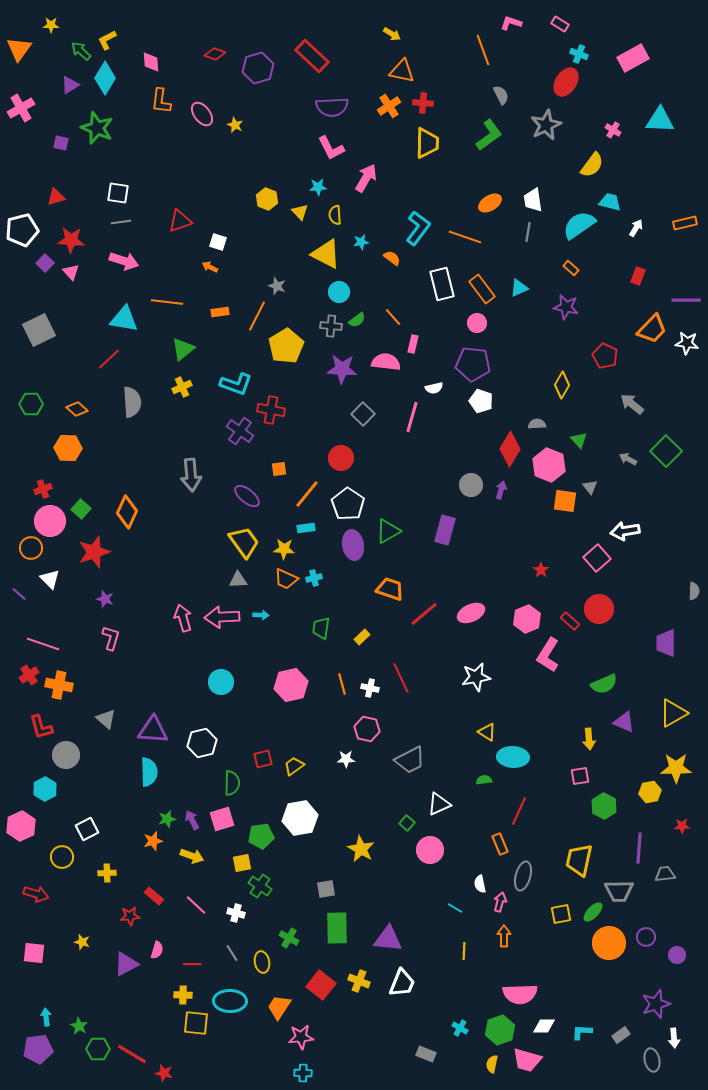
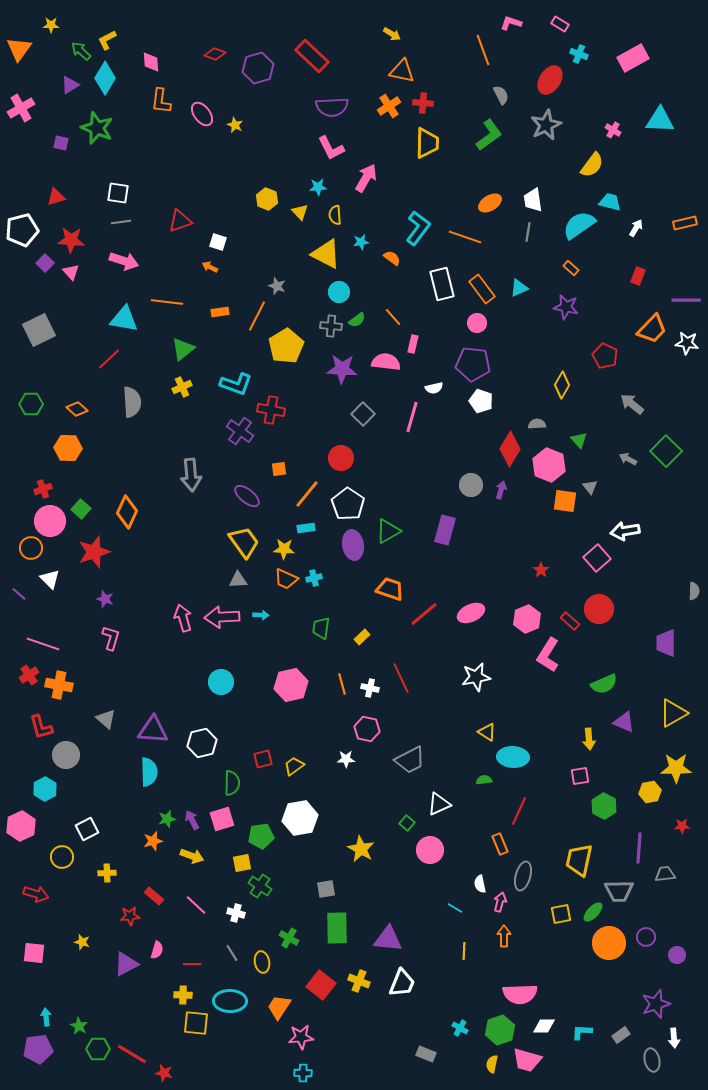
red ellipse at (566, 82): moved 16 px left, 2 px up
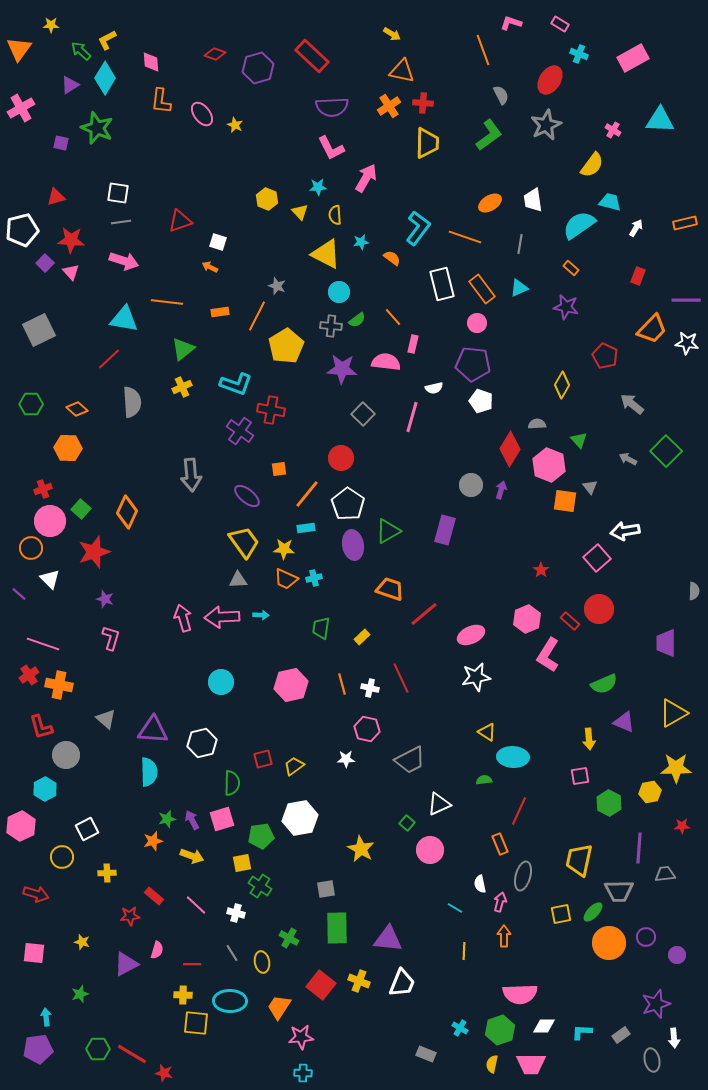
gray line at (528, 232): moved 8 px left, 12 px down
pink ellipse at (471, 613): moved 22 px down
green hexagon at (604, 806): moved 5 px right, 3 px up
green star at (79, 1026): moved 1 px right, 32 px up; rotated 24 degrees clockwise
pink trapezoid at (527, 1060): moved 4 px right, 4 px down; rotated 16 degrees counterclockwise
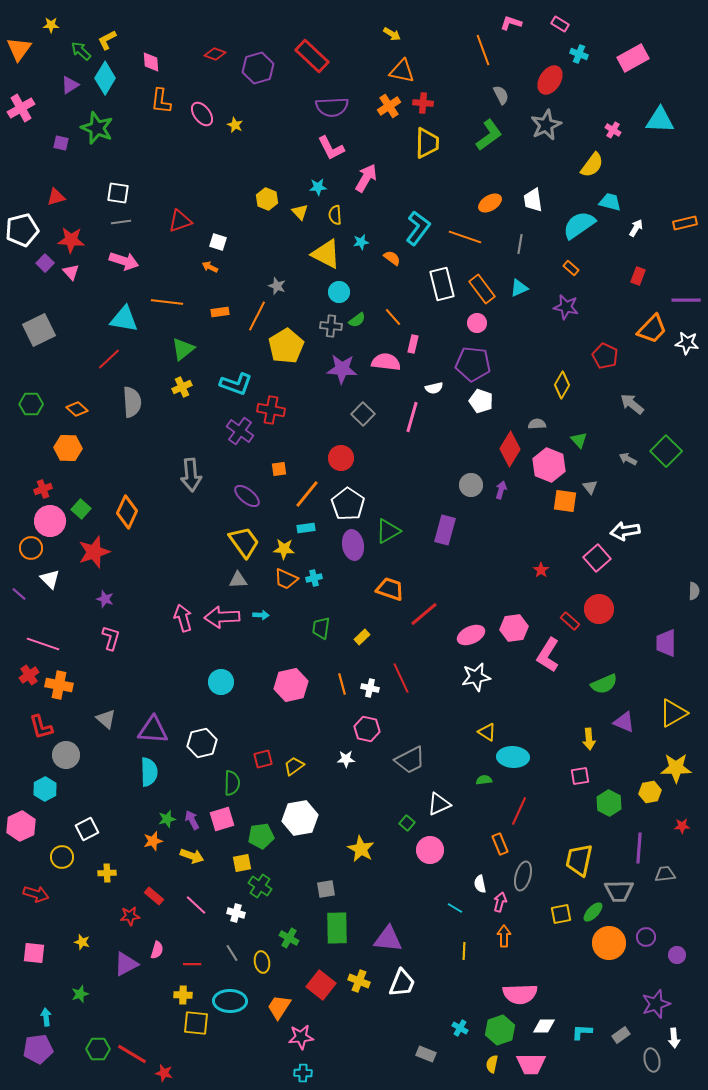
pink hexagon at (527, 619): moved 13 px left, 9 px down; rotated 16 degrees clockwise
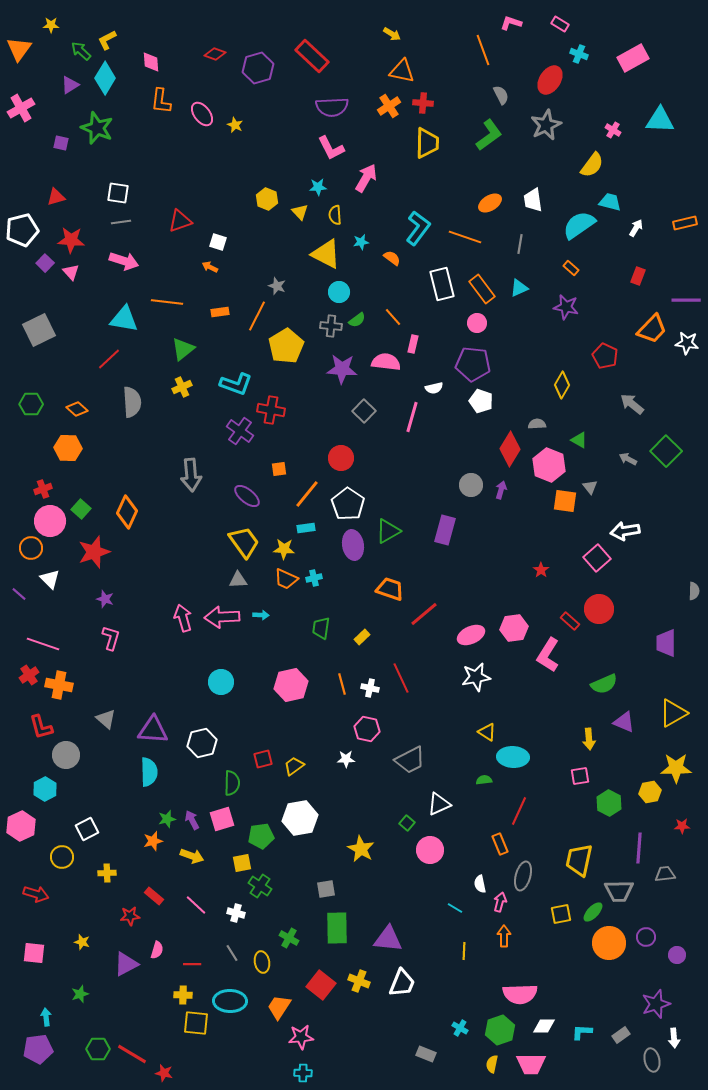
gray square at (363, 414): moved 1 px right, 3 px up
green triangle at (579, 440): rotated 18 degrees counterclockwise
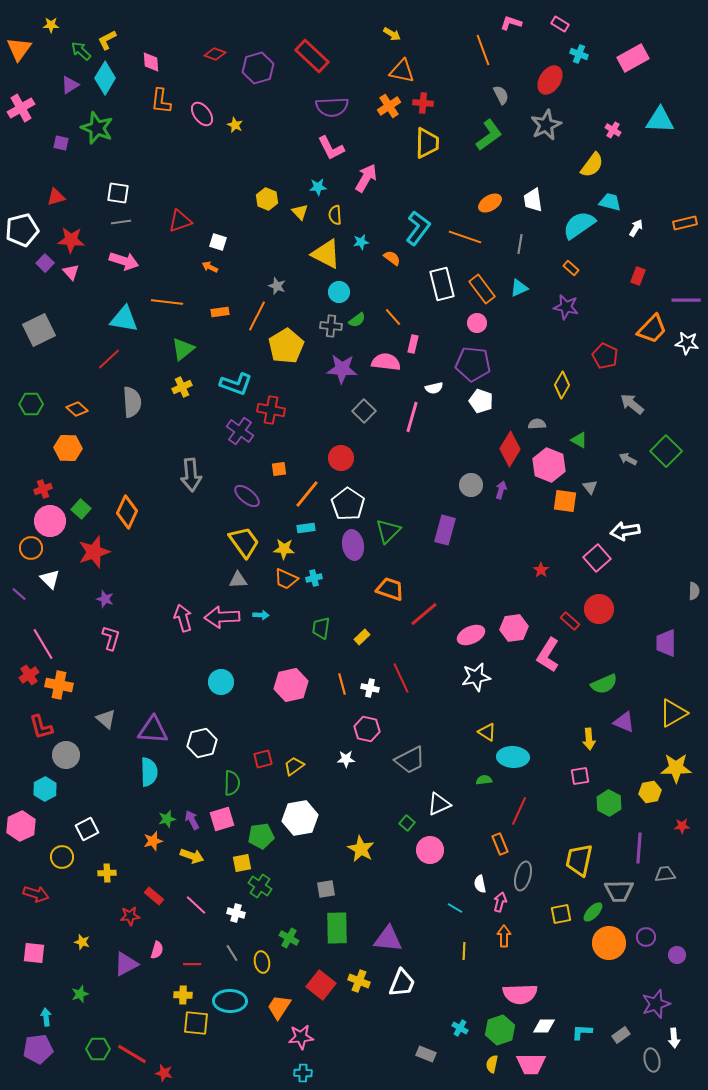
green triangle at (388, 531): rotated 16 degrees counterclockwise
pink line at (43, 644): rotated 40 degrees clockwise
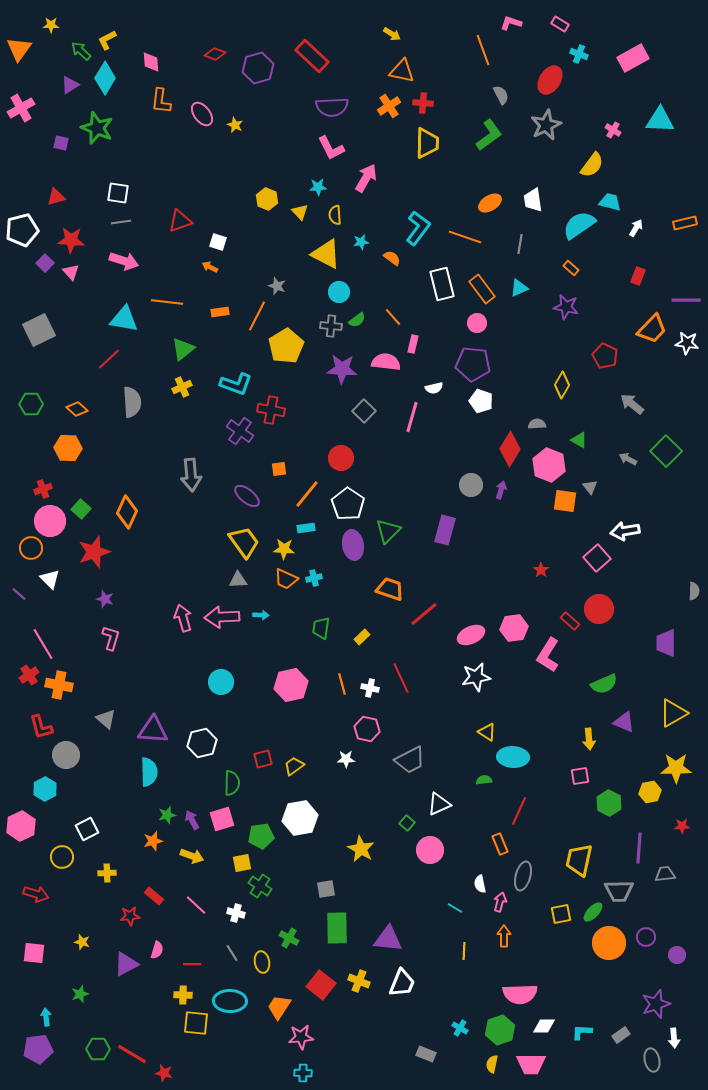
green star at (167, 819): moved 4 px up
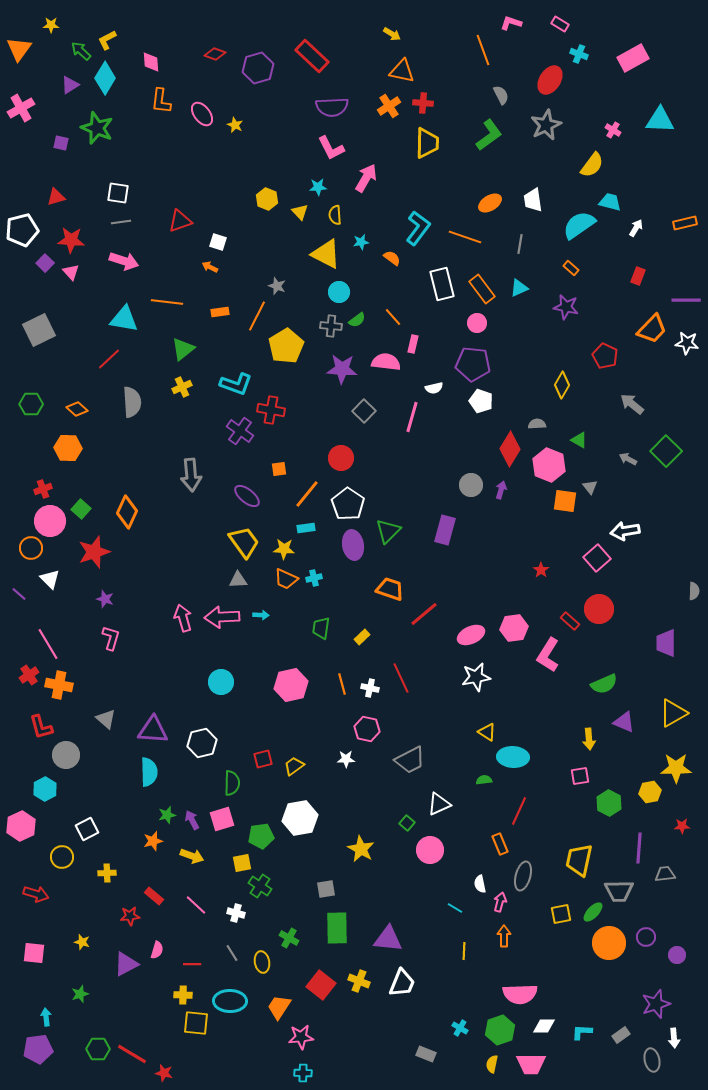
pink line at (43, 644): moved 5 px right
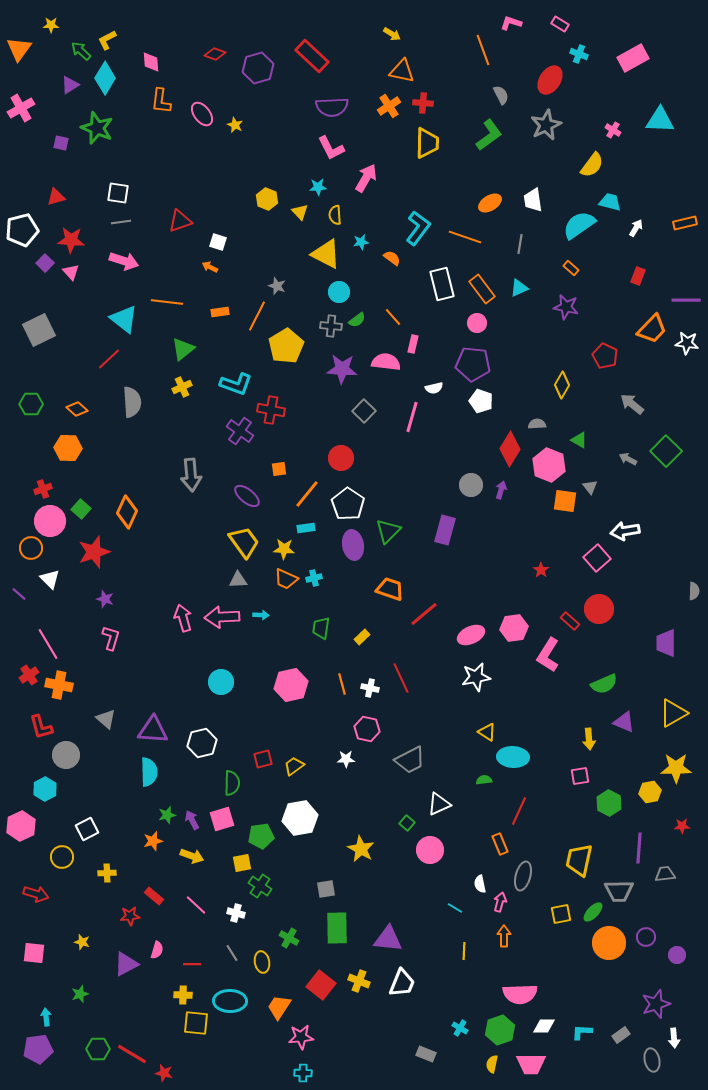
cyan triangle at (124, 319): rotated 28 degrees clockwise
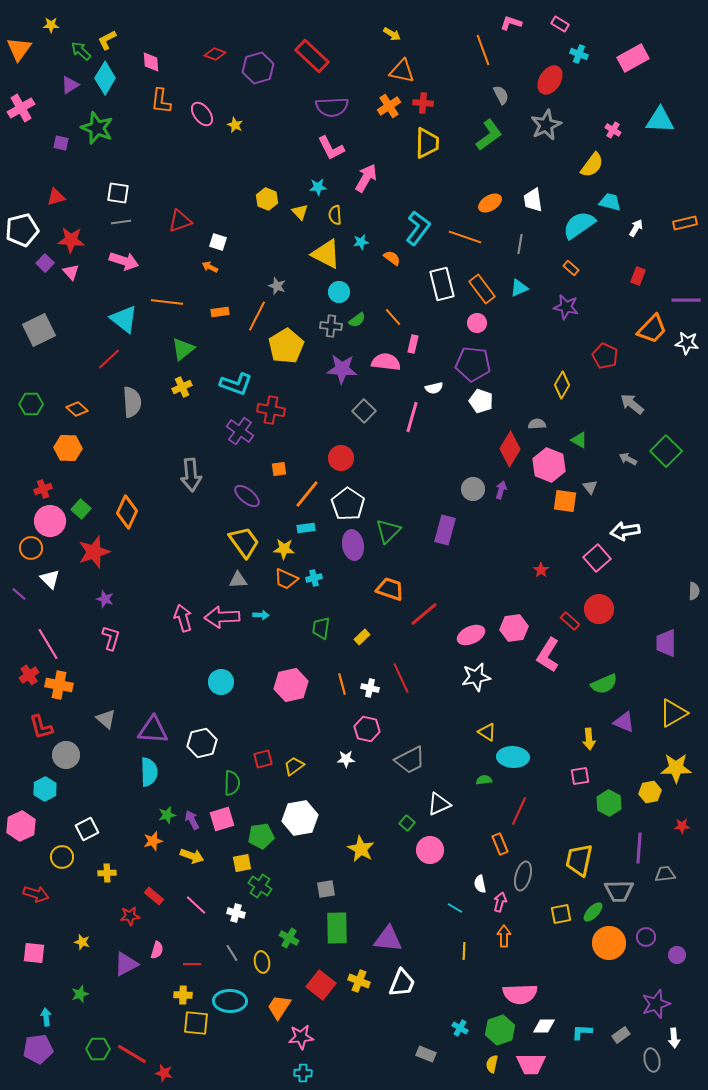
gray circle at (471, 485): moved 2 px right, 4 px down
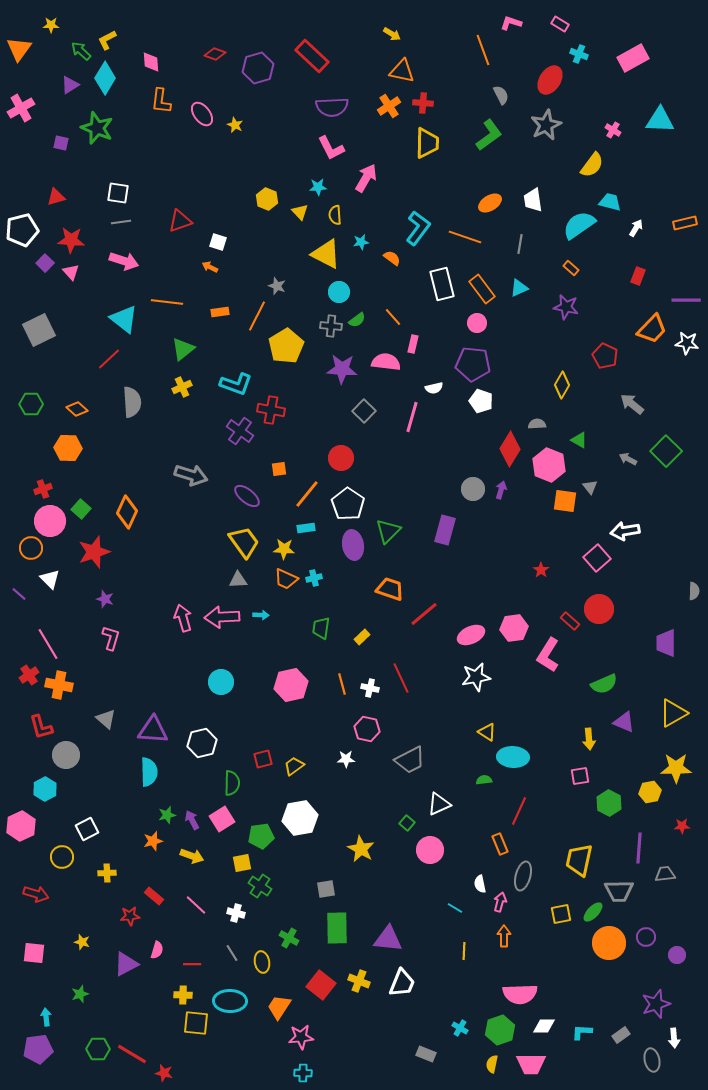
gray arrow at (191, 475): rotated 68 degrees counterclockwise
pink square at (222, 819): rotated 15 degrees counterclockwise
